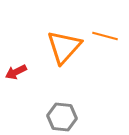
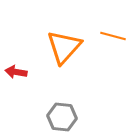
orange line: moved 8 px right
red arrow: rotated 35 degrees clockwise
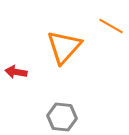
orange line: moved 2 px left, 10 px up; rotated 15 degrees clockwise
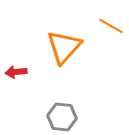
red arrow: rotated 15 degrees counterclockwise
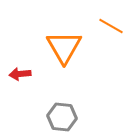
orange triangle: rotated 12 degrees counterclockwise
red arrow: moved 4 px right, 2 px down
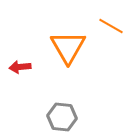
orange triangle: moved 4 px right
red arrow: moved 7 px up
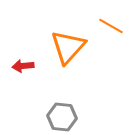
orange triangle: rotated 12 degrees clockwise
red arrow: moved 3 px right, 1 px up
